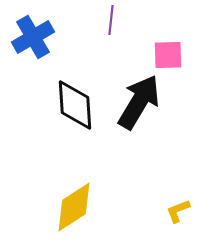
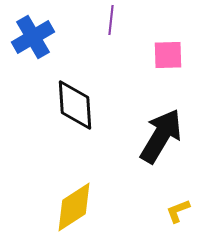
black arrow: moved 22 px right, 34 px down
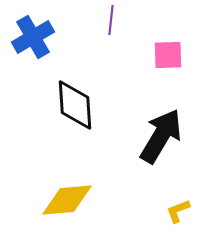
yellow diamond: moved 7 px left, 7 px up; rotated 28 degrees clockwise
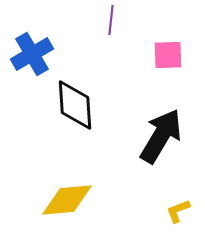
blue cross: moved 1 px left, 17 px down
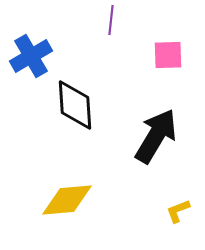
blue cross: moved 1 px left, 2 px down
black arrow: moved 5 px left
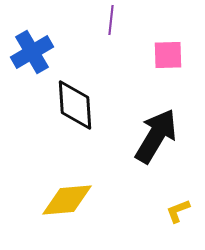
blue cross: moved 1 px right, 4 px up
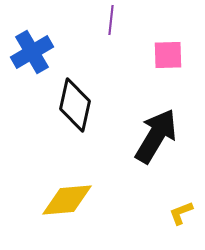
black diamond: rotated 16 degrees clockwise
yellow L-shape: moved 3 px right, 2 px down
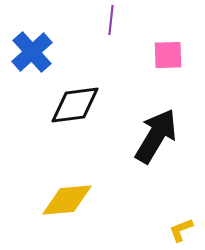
blue cross: rotated 12 degrees counterclockwise
black diamond: rotated 70 degrees clockwise
yellow L-shape: moved 17 px down
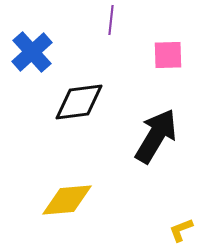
black diamond: moved 4 px right, 3 px up
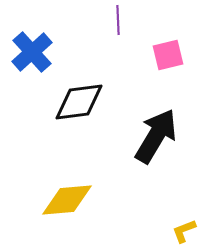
purple line: moved 7 px right; rotated 8 degrees counterclockwise
pink square: rotated 12 degrees counterclockwise
yellow L-shape: moved 3 px right, 1 px down
